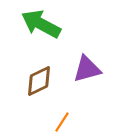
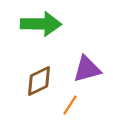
green arrow: rotated 153 degrees clockwise
orange line: moved 8 px right, 17 px up
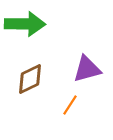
green arrow: moved 16 px left
brown diamond: moved 9 px left, 2 px up
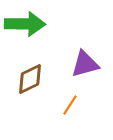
purple triangle: moved 2 px left, 5 px up
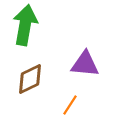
green arrow: moved 1 px down; rotated 81 degrees counterclockwise
purple triangle: rotated 20 degrees clockwise
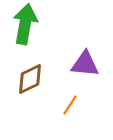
green arrow: moved 1 px up
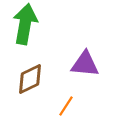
orange line: moved 4 px left, 1 px down
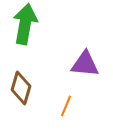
brown diamond: moved 9 px left, 9 px down; rotated 48 degrees counterclockwise
orange line: rotated 10 degrees counterclockwise
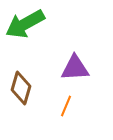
green arrow: rotated 129 degrees counterclockwise
purple triangle: moved 10 px left, 4 px down; rotated 8 degrees counterclockwise
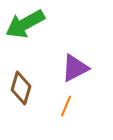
purple triangle: rotated 24 degrees counterclockwise
